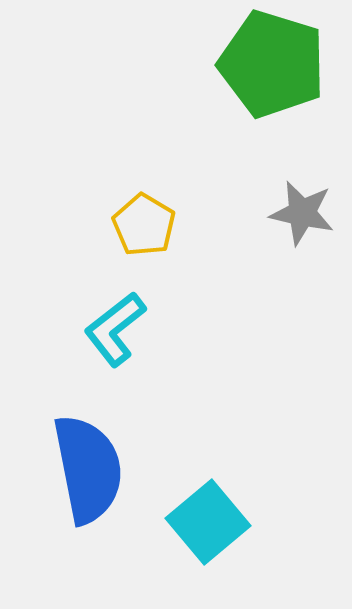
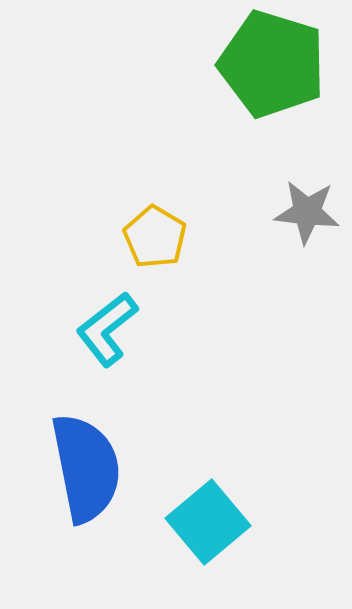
gray star: moved 5 px right, 1 px up; rotated 6 degrees counterclockwise
yellow pentagon: moved 11 px right, 12 px down
cyan L-shape: moved 8 px left
blue semicircle: moved 2 px left, 1 px up
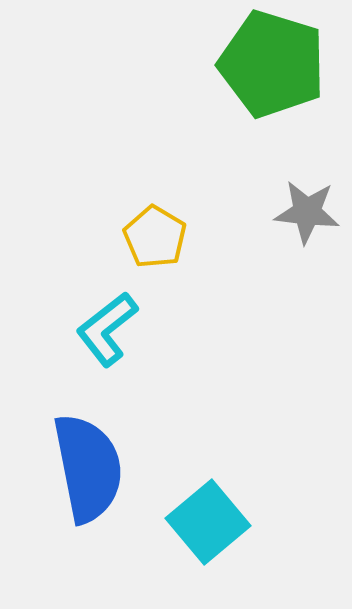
blue semicircle: moved 2 px right
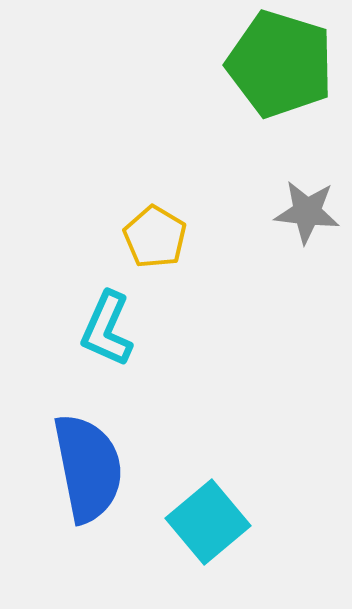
green pentagon: moved 8 px right
cyan L-shape: rotated 28 degrees counterclockwise
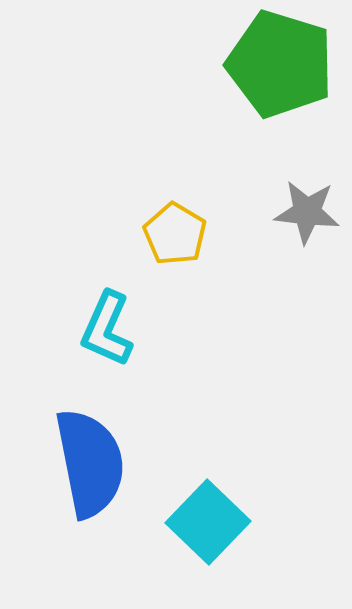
yellow pentagon: moved 20 px right, 3 px up
blue semicircle: moved 2 px right, 5 px up
cyan square: rotated 6 degrees counterclockwise
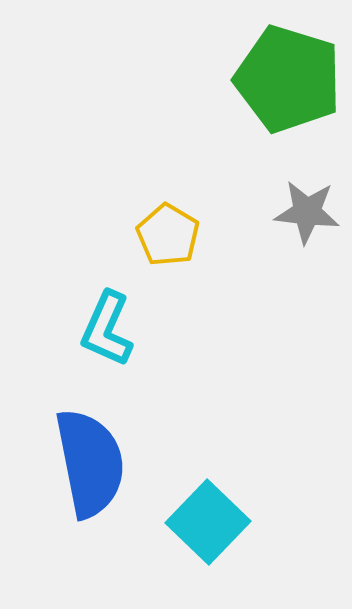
green pentagon: moved 8 px right, 15 px down
yellow pentagon: moved 7 px left, 1 px down
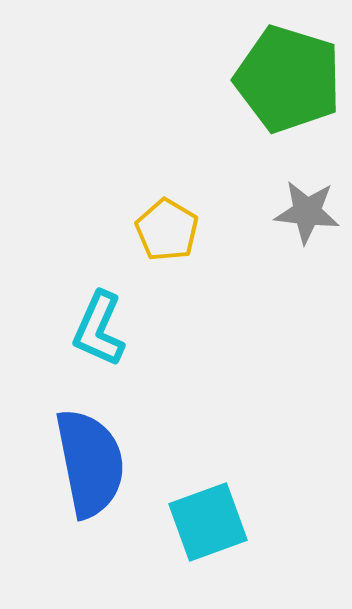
yellow pentagon: moved 1 px left, 5 px up
cyan L-shape: moved 8 px left
cyan square: rotated 26 degrees clockwise
